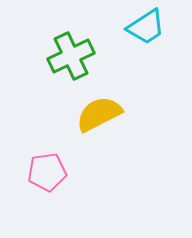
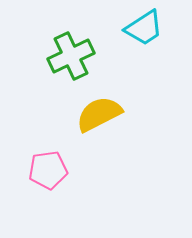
cyan trapezoid: moved 2 px left, 1 px down
pink pentagon: moved 1 px right, 2 px up
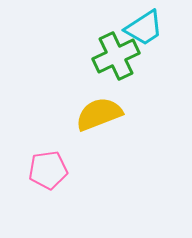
green cross: moved 45 px right
yellow semicircle: rotated 6 degrees clockwise
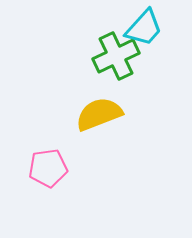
cyan trapezoid: rotated 15 degrees counterclockwise
pink pentagon: moved 2 px up
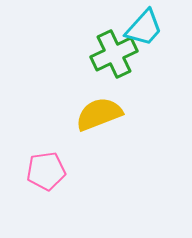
green cross: moved 2 px left, 2 px up
pink pentagon: moved 2 px left, 3 px down
